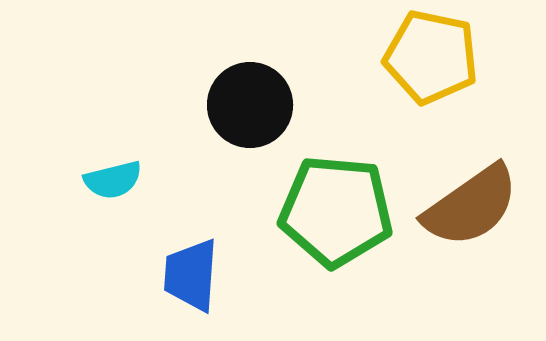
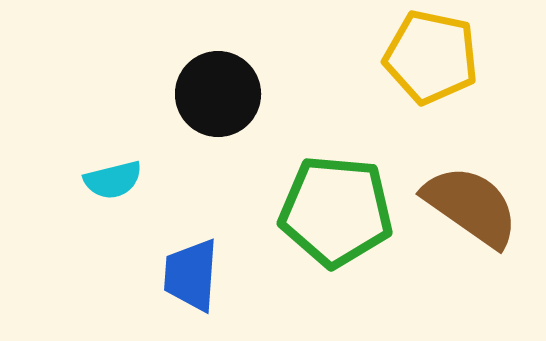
black circle: moved 32 px left, 11 px up
brown semicircle: rotated 110 degrees counterclockwise
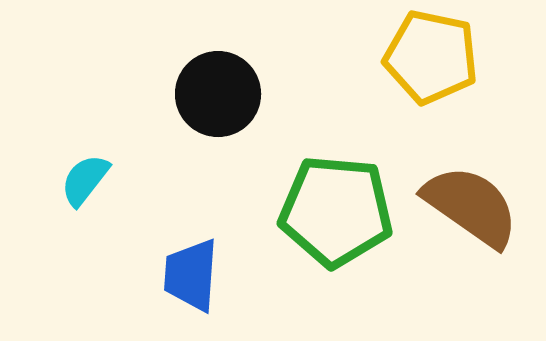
cyan semicircle: moved 28 px left; rotated 142 degrees clockwise
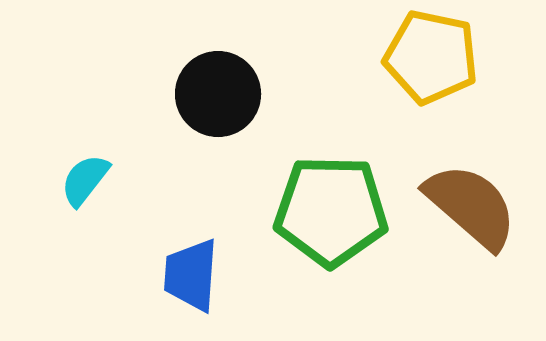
brown semicircle: rotated 6 degrees clockwise
green pentagon: moved 5 px left; rotated 4 degrees counterclockwise
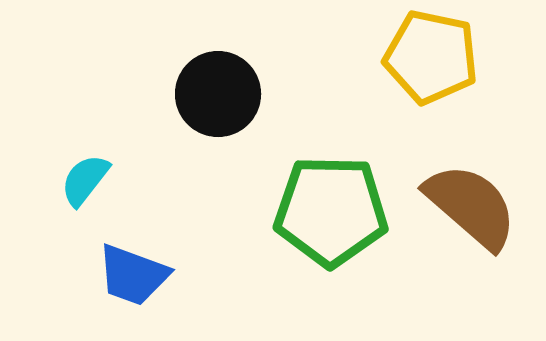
blue trapezoid: moved 58 px left; rotated 74 degrees counterclockwise
